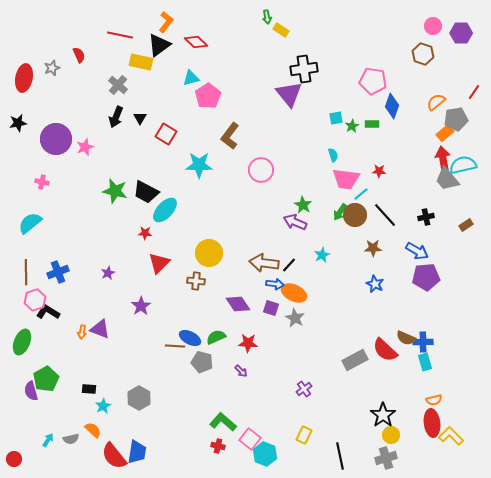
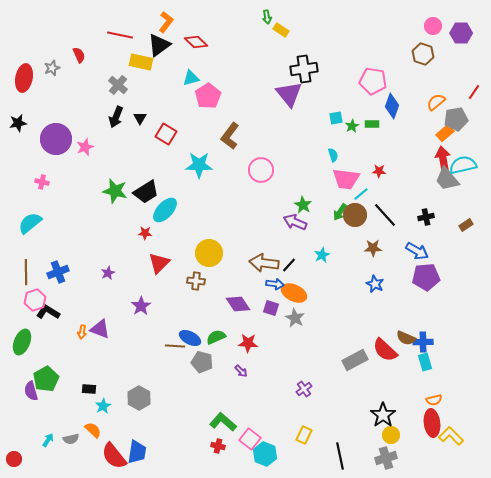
black trapezoid at (146, 192): rotated 60 degrees counterclockwise
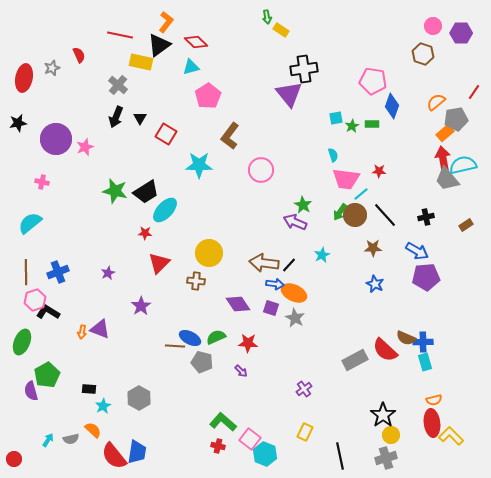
cyan triangle at (191, 78): moved 11 px up
green pentagon at (46, 379): moved 1 px right, 4 px up
yellow rectangle at (304, 435): moved 1 px right, 3 px up
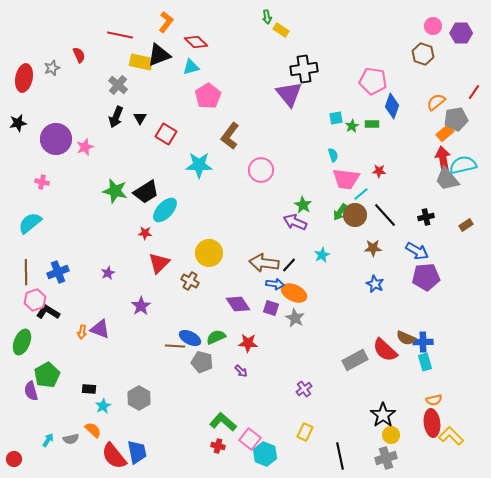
black triangle at (159, 45): moved 10 px down; rotated 15 degrees clockwise
brown cross at (196, 281): moved 6 px left; rotated 24 degrees clockwise
blue trapezoid at (137, 452): rotated 20 degrees counterclockwise
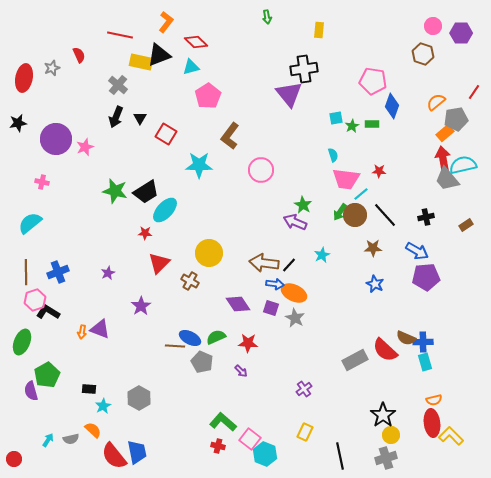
yellow rectangle at (281, 30): moved 38 px right; rotated 63 degrees clockwise
gray pentagon at (202, 362): rotated 10 degrees clockwise
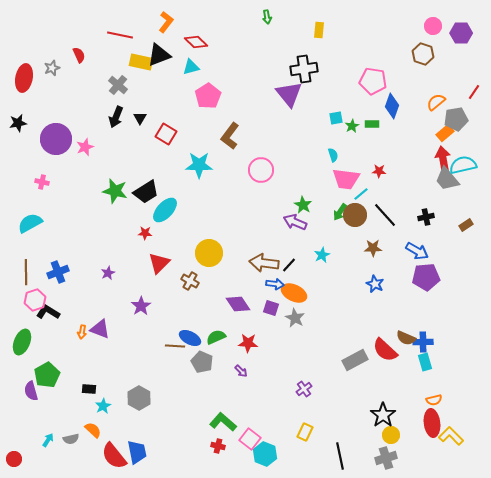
cyan semicircle at (30, 223): rotated 10 degrees clockwise
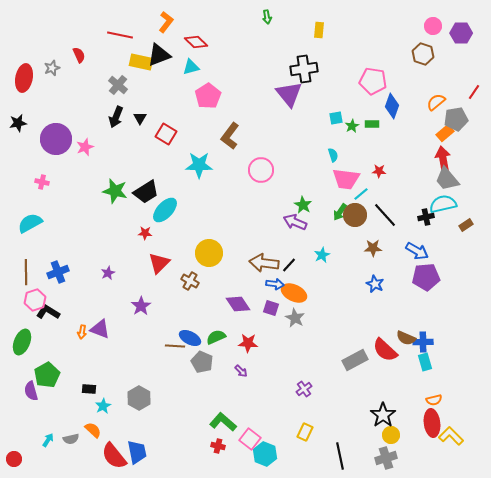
cyan semicircle at (463, 165): moved 20 px left, 39 px down
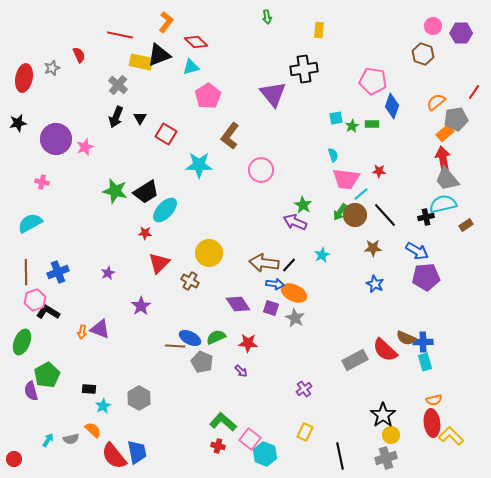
purple triangle at (289, 94): moved 16 px left
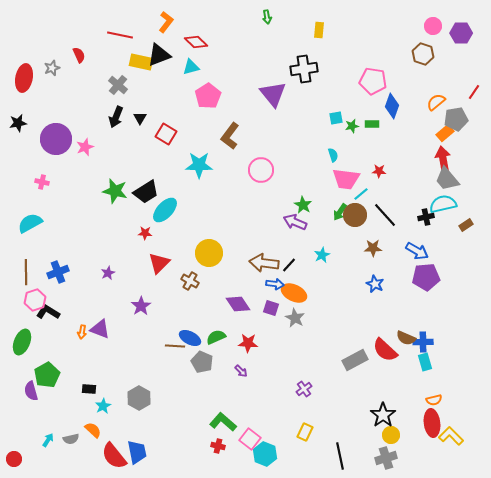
green star at (352, 126): rotated 16 degrees clockwise
